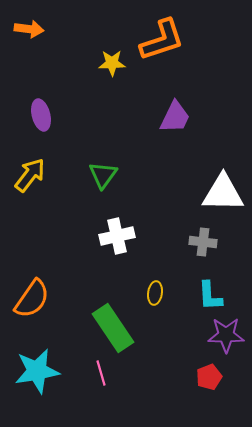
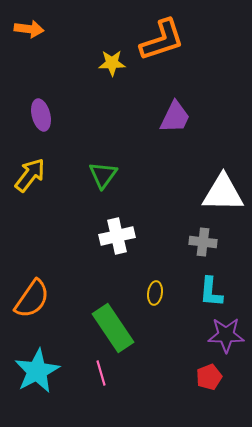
cyan L-shape: moved 1 px right, 4 px up; rotated 8 degrees clockwise
cyan star: rotated 18 degrees counterclockwise
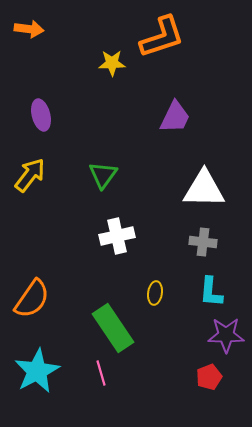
orange L-shape: moved 3 px up
white triangle: moved 19 px left, 4 px up
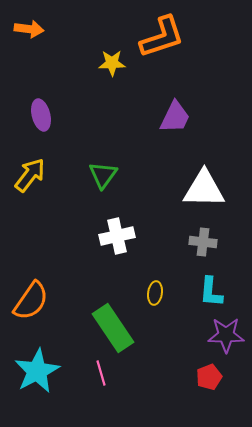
orange semicircle: moved 1 px left, 2 px down
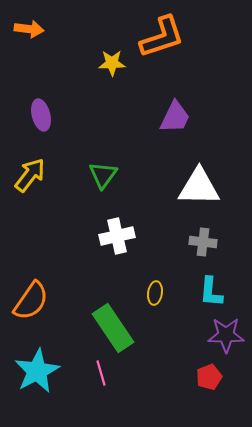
white triangle: moved 5 px left, 2 px up
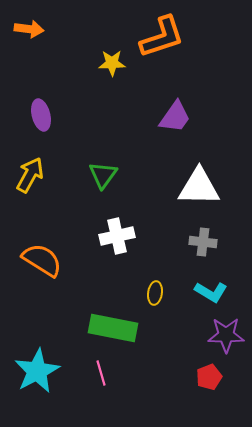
purple trapezoid: rotated 9 degrees clockwise
yellow arrow: rotated 9 degrees counterclockwise
cyan L-shape: rotated 64 degrees counterclockwise
orange semicircle: moved 11 px right, 41 px up; rotated 93 degrees counterclockwise
green rectangle: rotated 45 degrees counterclockwise
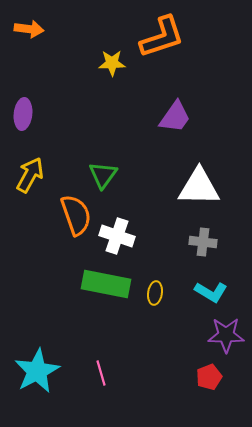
purple ellipse: moved 18 px left, 1 px up; rotated 20 degrees clockwise
white cross: rotated 32 degrees clockwise
orange semicircle: moved 34 px right, 45 px up; rotated 39 degrees clockwise
green rectangle: moved 7 px left, 44 px up
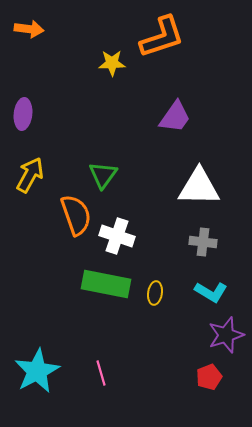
purple star: rotated 18 degrees counterclockwise
